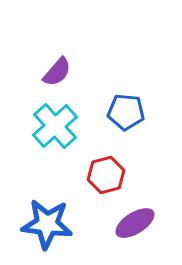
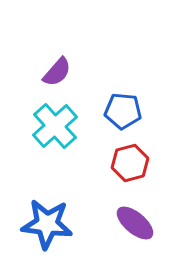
blue pentagon: moved 3 px left, 1 px up
red hexagon: moved 24 px right, 12 px up
purple ellipse: rotated 72 degrees clockwise
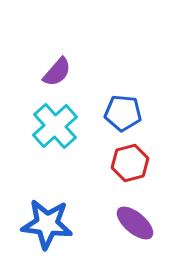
blue pentagon: moved 2 px down
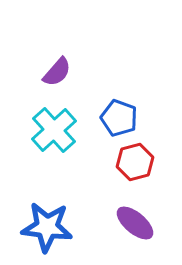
blue pentagon: moved 4 px left, 5 px down; rotated 15 degrees clockwise
cyan cross: moved 1 px left, 4 px down
red hexagon: moved 5 px right, 1 px up
blue star: moved 3 px down
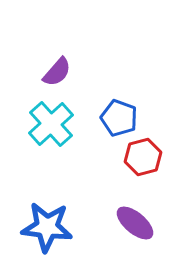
cyan cross: moved 3 px left, 6 px up
red hexagon: moved 8 px right, 5 px up
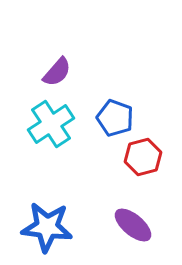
blue pentagon: moved 4 px left
cyan cross: rotated 9 degrees clockwise
purple ellipse: moved 2 px left, 2 px down
